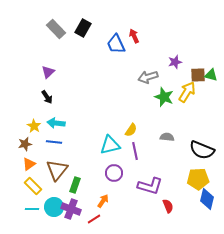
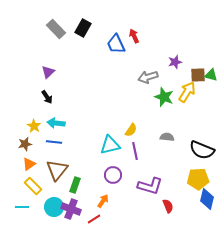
purple circle: moved 1 px left, 2 px down
cyan line: moved 10 px left, 2 px up
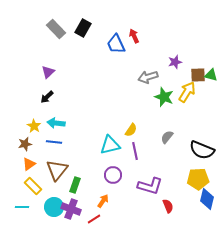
black arrow: rotated 80 degrees clockwise
gray semicircle: rotated 56 degrees counterclockwise
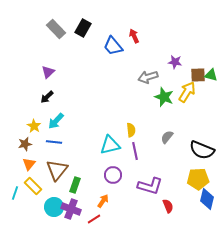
blue trapezoid: moved 3 px left, 2 px down; rotated 15 degrees counterclockwise
purple star: rotated 24 degrees clockwise
cyan arrow: moved 2 px up; rotated 54 degrees counterclockwise
yellow semicircle: rotated 40 degrees counterclockwise
orange triangle: rotated 16 degrees counterclockwise
cyan line: moved 7 px left, 14 px up; rotated 72 degrees counterclockwise
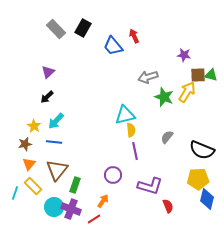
purple star: moved 9 px right, 7 px up
cyan triangle: moved 15 px right, 30 px up
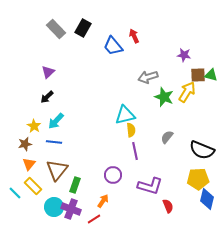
cyan line: rotated 64 degrees counterclockwise
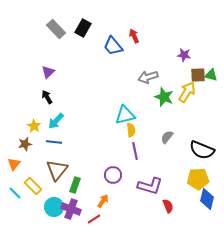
black arrow: rotated 104 degrees clockwise
orange triangle: moved 15 px left
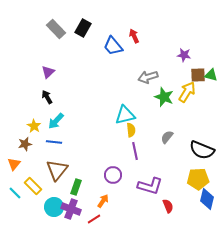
green rectangle: moved 1 px right, 2 px down
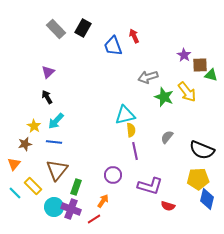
blue trapezoid: rotated 20 degrees clockwise
purple star: rotated 24 degrees clockwise
brown square: moved 2 px right, 10 px up
yellow arrow: rotated 110 degrees clockwise
red semicircle: rotated 128 degrees clockwise
